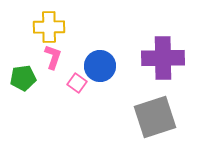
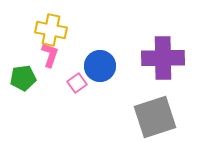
yellow cross: moved 2 px right, 3 px down; rotated 12 degrees clockwise
pink L-shape: moved 3 px left, 2 px up
pink square: rotated 18 degrees clockwise
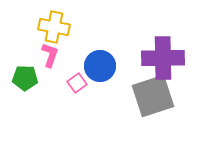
yellow cross: moved 3 px right, 3 px up
green pentagon: moved 2 px right; rotated 10 degrees clockwise
gray square: moved 2 px left, 21 px up
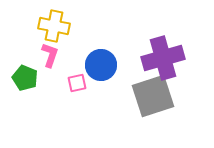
yellow cross: moved 1 px up
purple cross: rotated 15 degrees counterclockwise
blue circle: moved 1 px right, 1 px up
green pentagon: rotated 20 degrees clockwise
pink square: rotated 24 degrees clockwise
